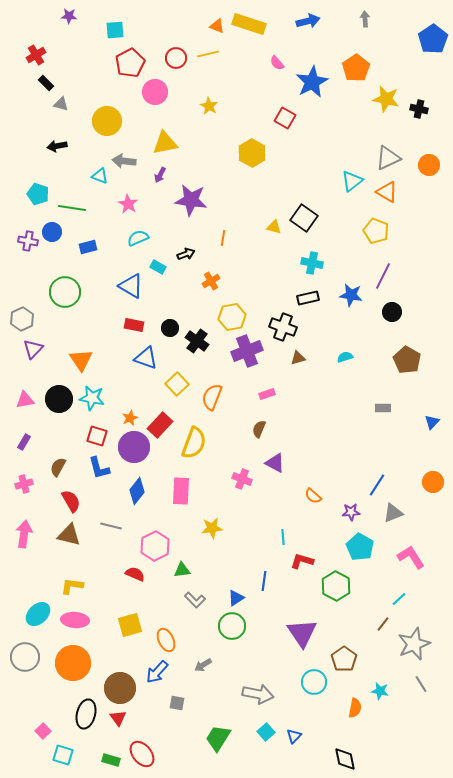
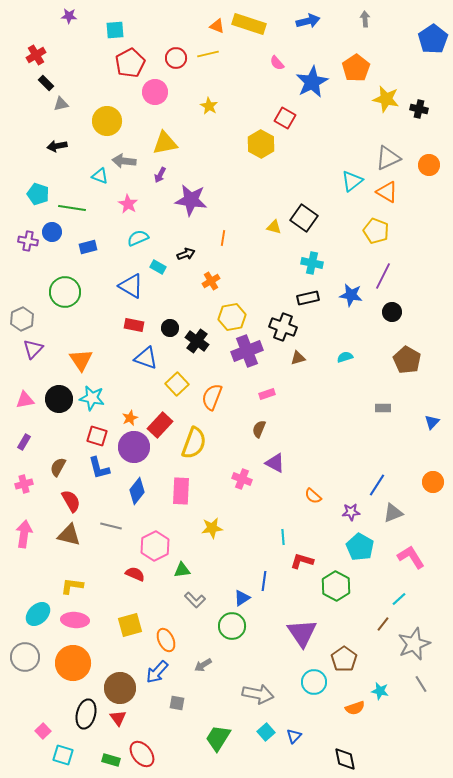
gray triangle at (61, 104): rotated 28 degrees counterclockwise
yellow hexagon at (252, 153): moved 9 px right, 9 px up
blue triangle at (236, 598): moved 6 px right
orange semicircle at (355, 708): rotated 60 degrees clockwise
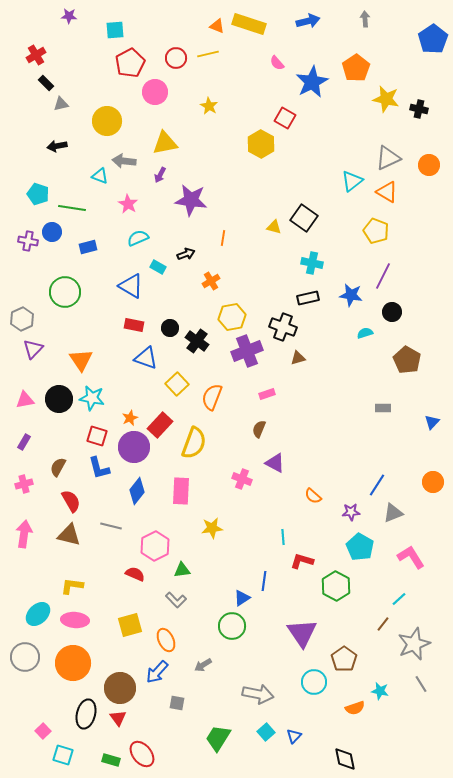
cyan semicircle at (345, 357): moved 20 px right, 24 px up
gray L-shape at (195, 600): moved 19 px left
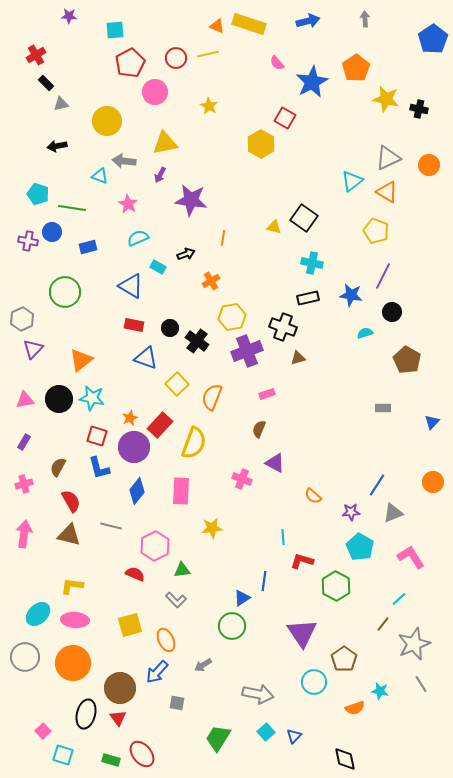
orange triangle at (81, 360): rotated 25 degrees clockwise
